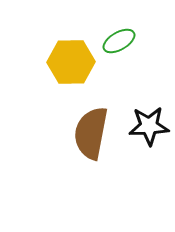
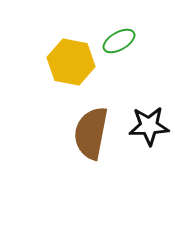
yellow hexagon: rotated 12 degrees clockwise
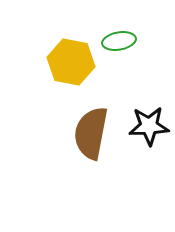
green ellipse: rotated 20 degrees clockwise
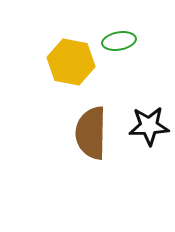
brown semicircle: rotated 10 degrees counterclockwise
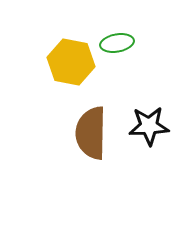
green ellipse: moved 2 px left, 2 px down
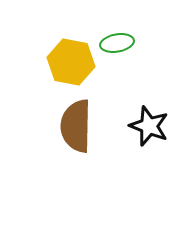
black star: rotated 24 degrees clockwise
brown semicircle: moved 15 px left, 7 px up
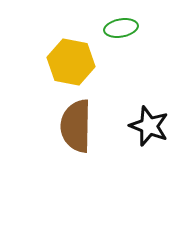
green ellipse: moved 4 px right, 15 px up
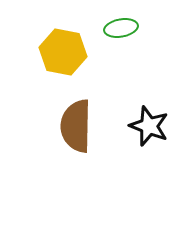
yellow hexagon: moved 8 px left, 10 px up
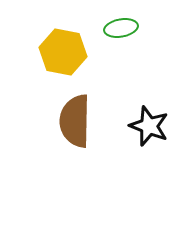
brown semicircle: moved 1 px left, 5 px up
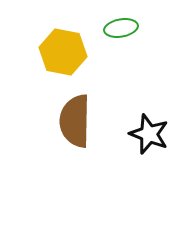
black star: moved 8 px down
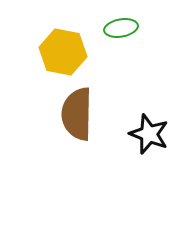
brown semicircle: moved 2 px right, 7 px up
